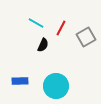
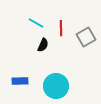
red line: rotated 28 degrees counterclockwise
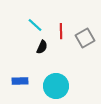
cyan line: moved 1 px left, 2 px down; rotated 14 degrees clockwise
red line: moved 3 px down
gray square: moved 1 px left, 1 px down
black semicircle: moved 1 px left, 2 px down
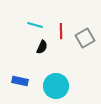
cyan line: rotated 28 degrees counterclockwise
blue rectangle: rotated 14 degrees clockwise
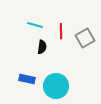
black semicircle: rotated 16 degrees counterclockwise
blue rectangle: moved 7 px right, 2 px up
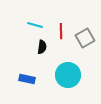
cyan circle: moved 12 px right, 11 px up
